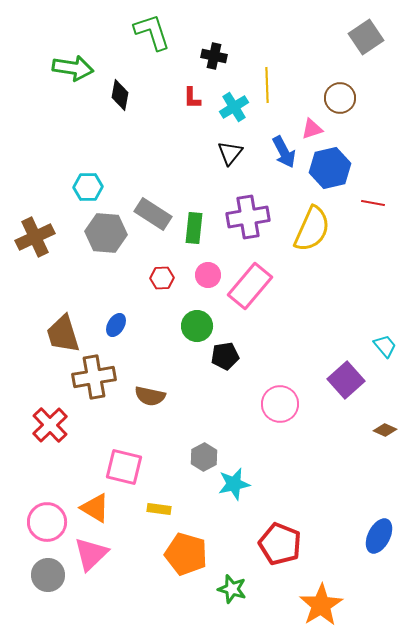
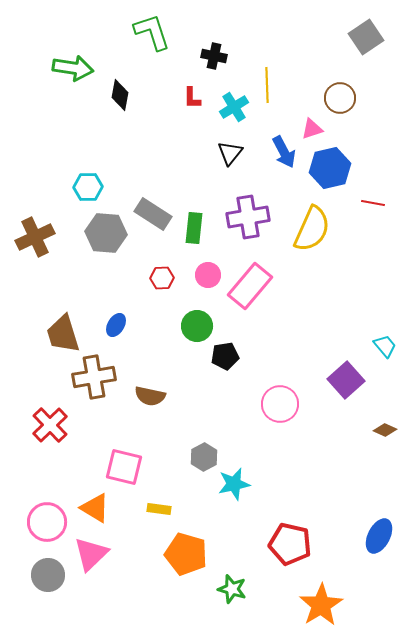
red pentagon at (280, 544): moved 10 px right; rotated 9 degrees counterclockwise
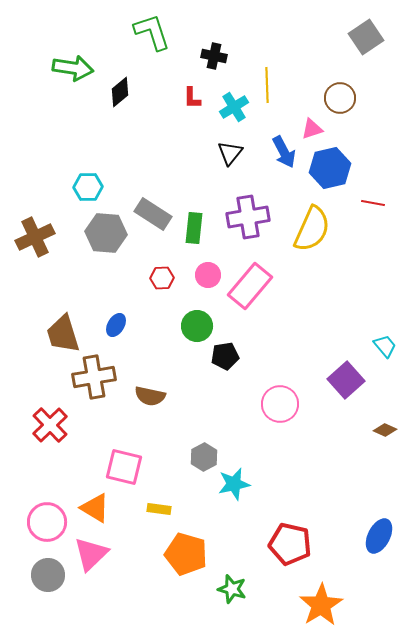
black diamond at (120, 95): moved 3 px up; rotated 40 degrees clockwise
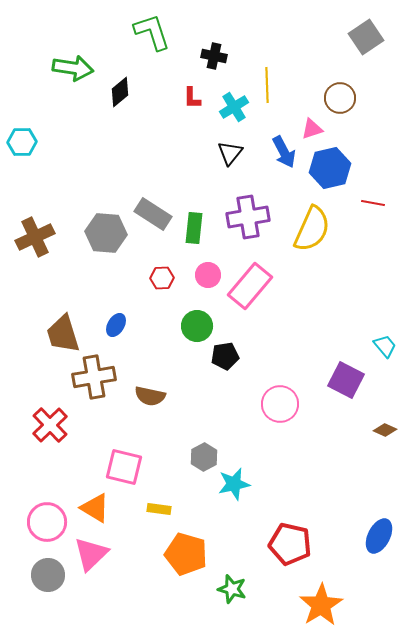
cyan hexagon at (88, 187): moved 66 px left, 45 px up
purple square at (346, 380): rotated 21 degrees counterclockwise
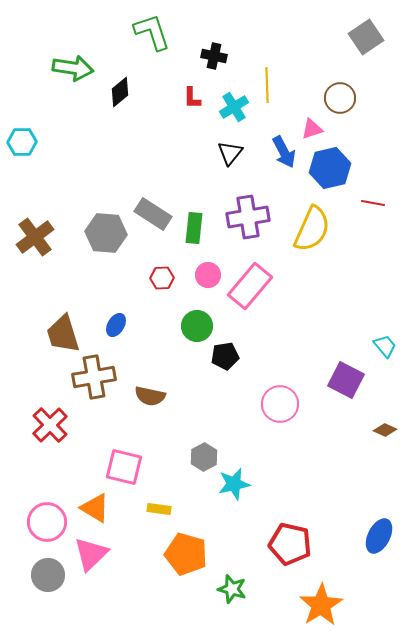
brown cross at (35, 237): rotated 12 degrees counterclockwise
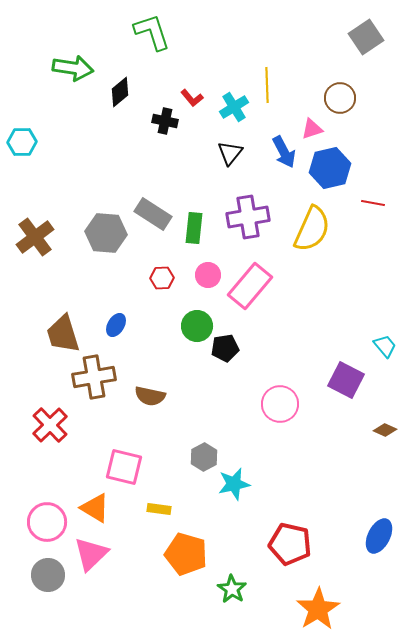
black cross at (214, 56): moved 49 px left, 65 px down
red L-shape at (192, 98): rotated 40 degrees counterclockwise
black pentagon at (225, 356): moved 8 px up
green star at (232, 589): rotated 16 degrees clockwise
orange star at (321, 605): moved 3 px left, 4 px down
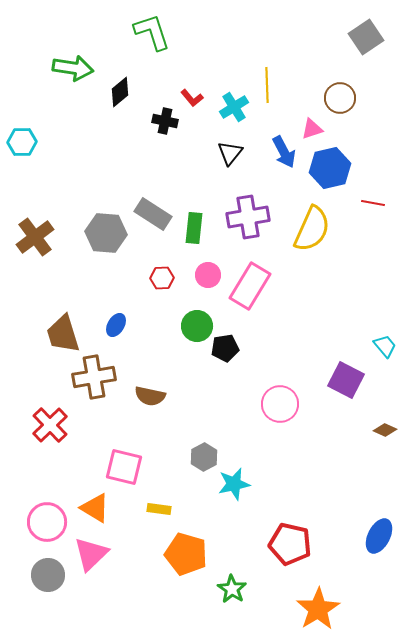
pink rectangle at (250, 286): rotated 9 degrees counterclockwise
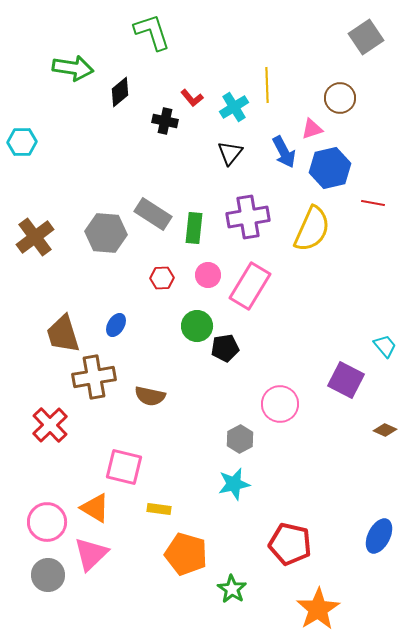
gray hexagon at (204, 457): moved 36 px right, 18 px up
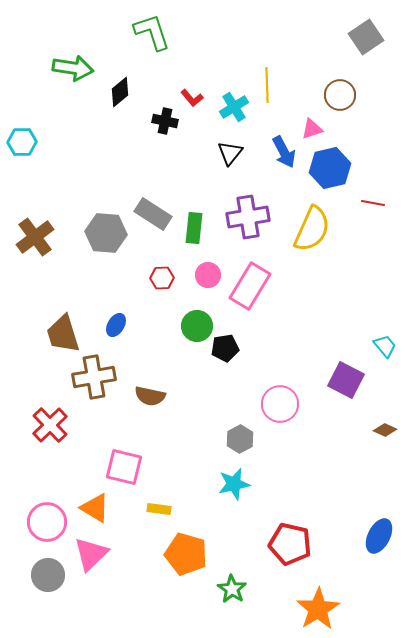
brown circle at (340, 98): moved 3 px up
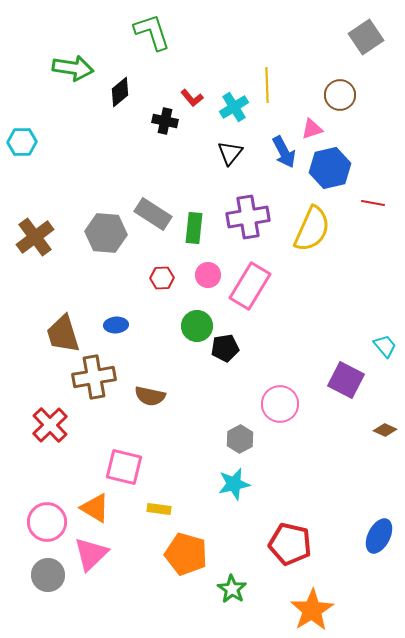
blue ellipse at (116, 325): rotated 55 degrees clockwise
orange star at (318, 609): moved 6 px left, 1 px down
